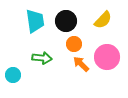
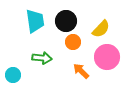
yellow semicircle: moved 2 px left, 9 px down
orange circle: moved 1 px left, 2 px up
orange arrow: moved 7 px down
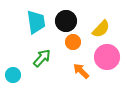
cyan trapezoid: moved 1 px right, 1 px down
green arrow: rotated 54 degrees counterclockwise
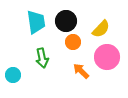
green arrow: rotated 126 degrees clockwise
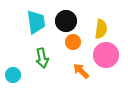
yellow semicircle: rotated 36 degrees counterclockwise
pink circle: moved 1 px left, 2 px up
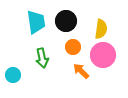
orange circle: moved 5 px down
pink circle: moved 3 px left
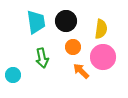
pink circle: moved 2 px down
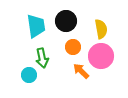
cyan trapezoid: moved 4 px down
yellow semicircle: rotated 18 degrees counterclockwise
pink circle: moved 2 px left, 1 px up
cyan circle: moved 16 px right
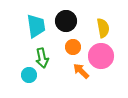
yellow semicircle: moved 2 px right, 1 px up
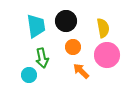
pink circle: moved 6 px right, 1 px up
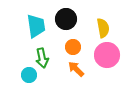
black circle: moved 2 px up
orange arrow: moved 5 px left, 2 px up
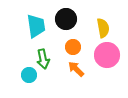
green arrow: moved 1 px right, 1 px down
